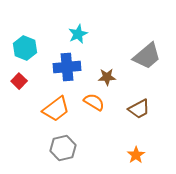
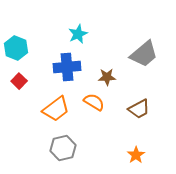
cyan hexagon: moved 9 px left
gray trapezoid: moved 3 px left, 2 px up
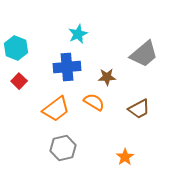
orange star: moved 11 px left, 2 px down
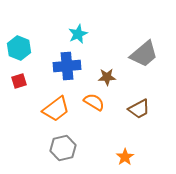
cyan hexagon: moved 3 px right
blue cross: moved 1 px up
red square: rotated 28 degrees clockwise
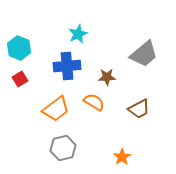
red square: moved 1 px right, 2 px up; rotated 14 degrees counterclockwise
orange star: moved 3 px left
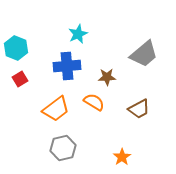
cyan hexagon: moved 3 px left
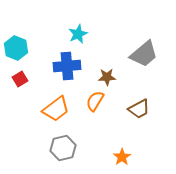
orange semicircle: moved 1 px right, 1 px up; rotated 90 degrees counterclockwise
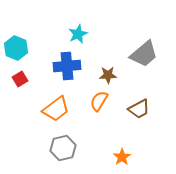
brown star: moved 1 px right, 2 px up
orange semicircle: moved 4 px right
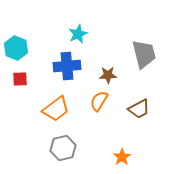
gray trapezoid: rotated 64 degrees counterclockwise
red square: rotated 28 degrees clockwise
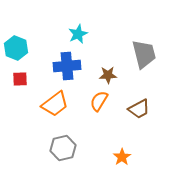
orange trapezoid: moved 1 px left, 5 px up
